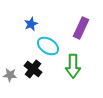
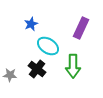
black cross: moved 4 px right
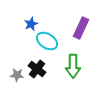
cyan ellipse: moved 1 px left, 5 px up
gray star: moved 7 px right
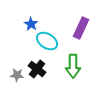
blue star: rotated 16 degrees counterclockwise
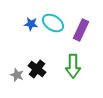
blue star: rotated 24 degrees counterclockwise
purple rectangle: moved 2 px down
cyan ellipse: moved 6 px right, 18 px up
gray star: rotated 16 degrees clockwise
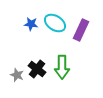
cyan ellipse: moved 2 px right
green arrow: moved 11 px left, 1 px down
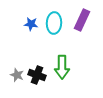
cyan ellipse: moved 1 px left; rotated 60 degrees clockwise
purple rectangle: moved 1 px right, 10 px up
black cross: moved 6 px down; rotated 18 degrees counterclockwise
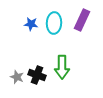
gray star: moved 2 px down
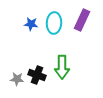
gray star: moved 2 px down; rotated 16 degrees counterclockwise
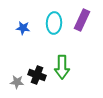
blue star: moved 8 px left, 4 px down
gray star: moved 3 px down
